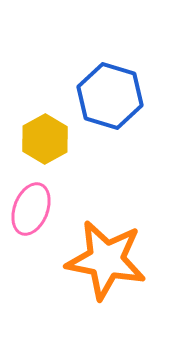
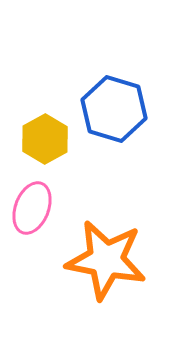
blue hexagon: moved 4 px right, 13 px down
pink ellipse: moved 1 px right, 1 px up
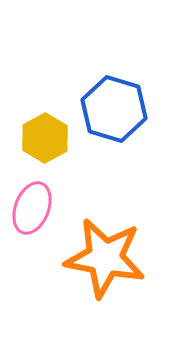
yellow hexagon: moved 1 px up
orange star: moved 1 px left, 2 px up
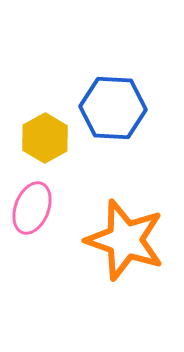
blue hexagon: moved 1 px left, 1 px up; rotated 14 degrees counterclockwise
orange star: moved 20 px right, 18 px up; rotated 8 degrees clockwise
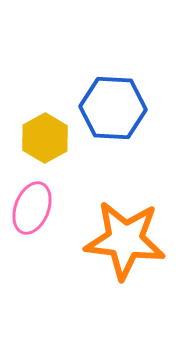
orange star: rotated 12 degrees counterclockwise
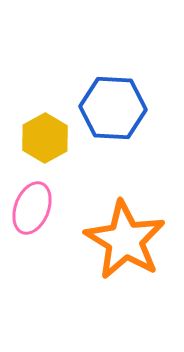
orange star: rotated 24 degrees clockwise
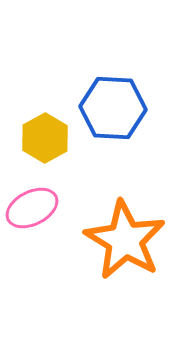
pink ellipse: rotated 42 degrees clockwise
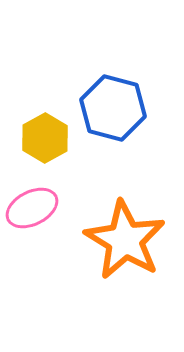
blue hexagon: rotated 12 degrees clockwise
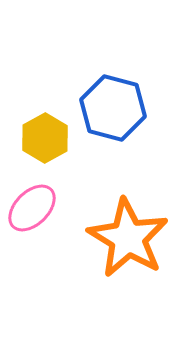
pink ellipse: rotated 18 degrees counterclockwise
orange star: moved 3 px right, 2 px up
